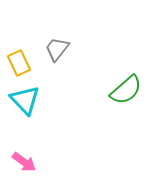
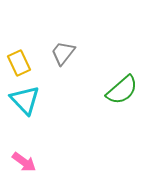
gray trapezoid: moved 6 px right, 4 px down
green semicircle: moved 4 px left
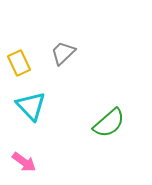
gray trapezoid: rotated 8 degrees clockwise
green semicircle: moved 13 px left, 33 px down
cyan triangle: moved 6 px right, 6 px down
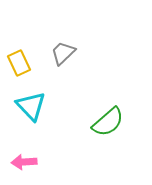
green semicircle: moved 1 px left, 1 px up
pink arrow: rotated 140 degrees clockwise
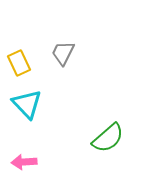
gray trapezoid: rotated 20 degrees counterclockwise
cyan triangle: moved 4 px left, 2 px up
green semicircle: moved 16 px down
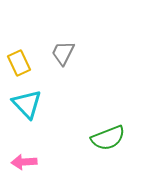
green semicircle: rotated 20 degrees clockwise
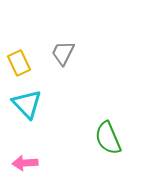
green semicircle: rotated 88 degrees clockwise
pink arrow: moved 1 px right, 1 px down
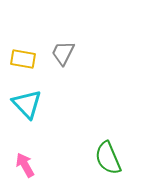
yellow rectangle: moved 4 px right, 4 px up; rotated 55 degrees counterclockwise
green semicircle: moved 20 px down
pink arrow: moved 2 px down; rotated 65 degrees clockwise
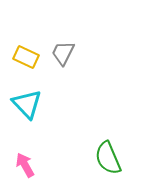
yellow rectangle: moved 3 px right, 2 px up; rotated 15 degrees clockwise
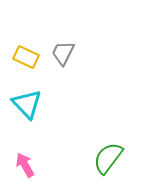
green semicircle: rotated 60 degrees clockwise
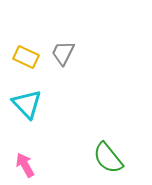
green semicircle: rotated 76 degrees counterclockwise
